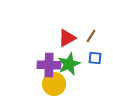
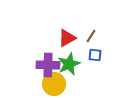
blue square: moved 3 px up
purple cross: moved 1 px left
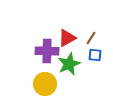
brown line: moved 2 px down
purple cross: moved 1 px left, 14 px up
yellow circle: moved 9 px left
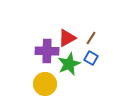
blue square: moved 4 px left, 3 px down; rotated 24 degrees clockwise
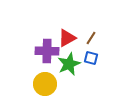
blue square: rotated 16 degrees counterclockwise
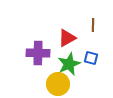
brown line: moved 2 px right, 13 px up; rotated 32 degrees counterclockwise
purple cross: moved 9 px left, 2 px down
yellow circle: moved 13 px right
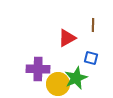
purple cross: moved 16 px down
green star: moved 7 px right, 14 px down
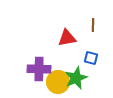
red triangle: rotated 18 degrees clockwise
purple cross: moved 1 px right
yellow circle: moved 2 px up
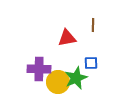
blue square: moved 5 px down; rotated 16 degrees counterclockwise
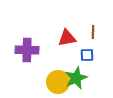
brown line: moved 7 px down
blue square: moved 4 px left, 8 px up
purple cross: moved 12 px left, 19 px up
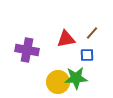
brown line: moved 1 px left, 1 px down; rotated 40 degrees clockwise
red triangle: moved 1 px left, 1 px down
purple cross: rotated 10 degrees clockwise
green star: rotated 20 degrees clockwise
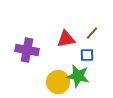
green star: moved 2 px right, 2 px up; rotated 15 degrees clockwise
